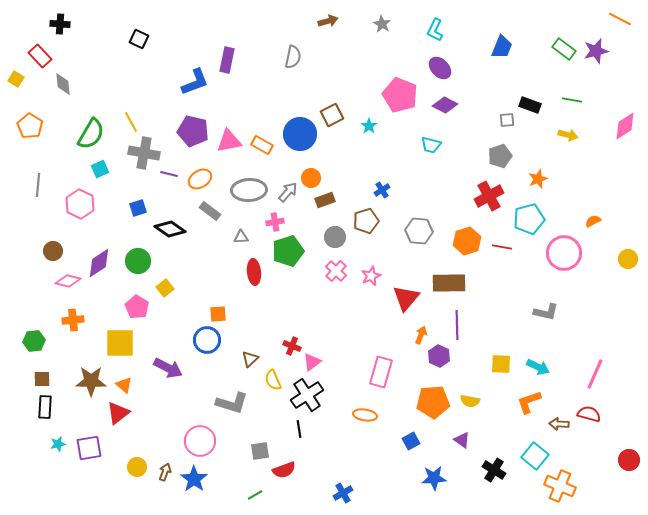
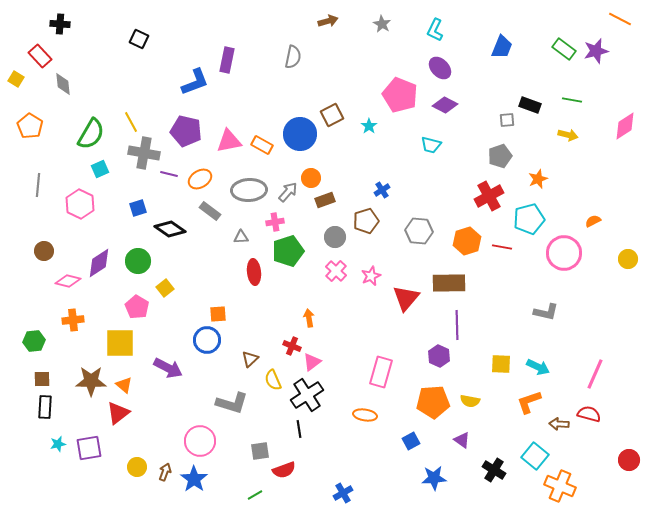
purple pentagon at (193, 131): moved 7 px left
brown circle at (53, 251): moved 9 px left
orange arrow at (421, 335): moved 112 px left, 17 px up; rotated 30 degrees counterclockwise
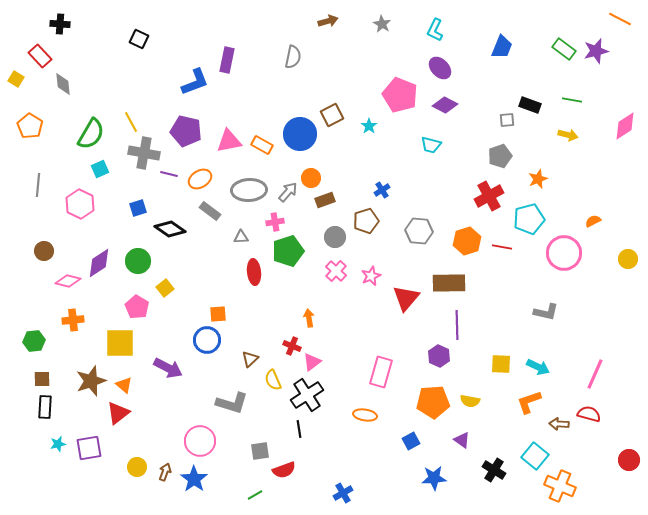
brown star at (91, 381): rotated 20 degrees counterclockwise
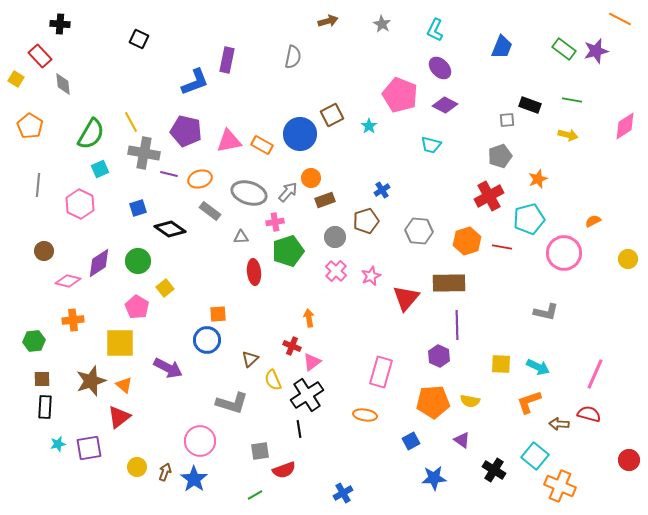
orange ellipse at (200, 179): rotated 15 degrees clockwise
gray ellipse at (249, 190): moved 3 px down; rotated 20 degrees clockwise
red triangle at (118, 413): moved 1 px right, 4 px down
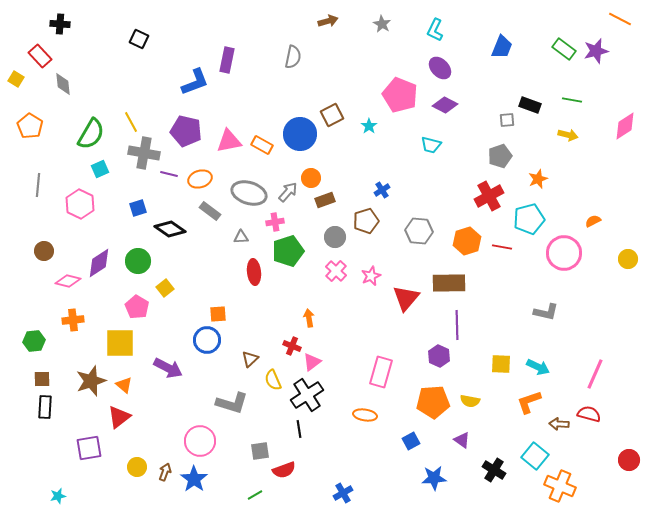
cyan star at (58, 444): moved 52 px down
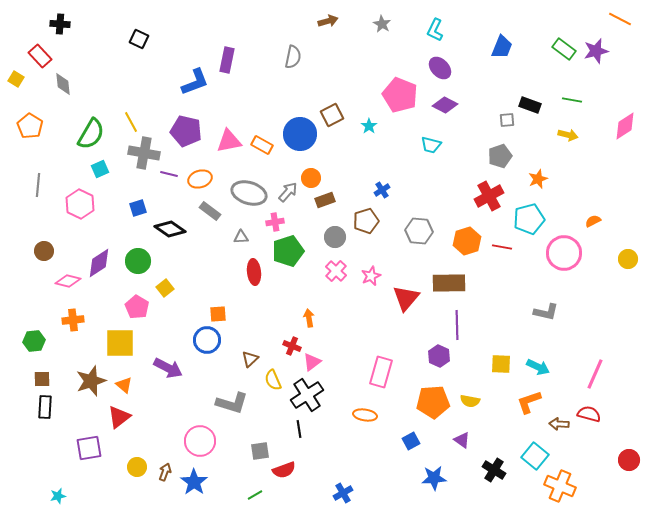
blue star at (194, 479): moved 3 px down
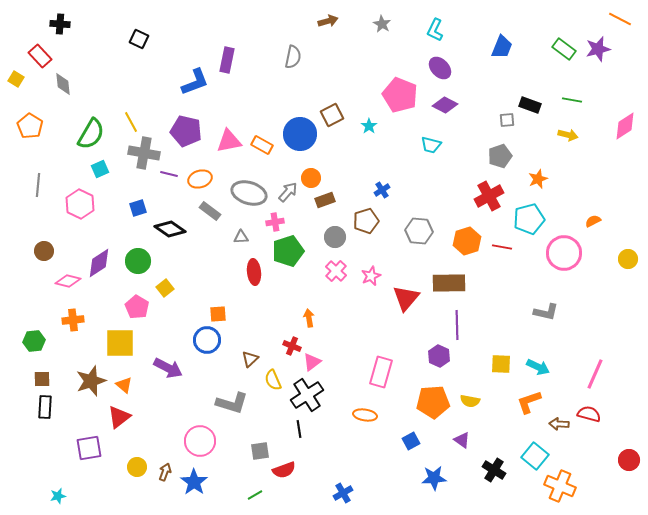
purple star at (596, 51): moved 2 px right, 2 px up
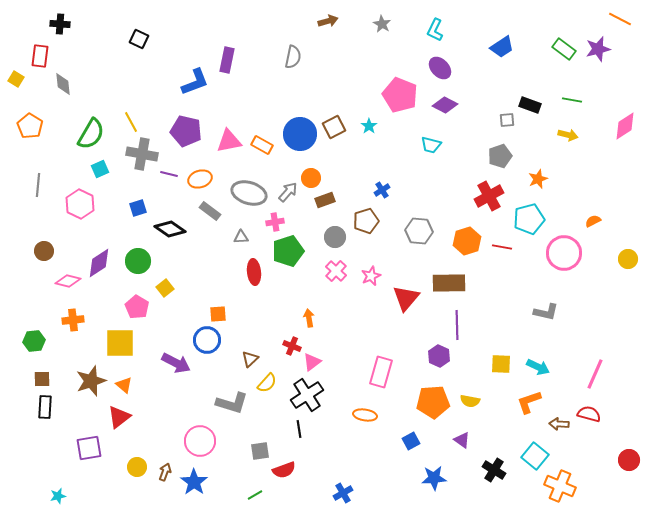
blue trapezoid at (502, 47): rotated 35 degrees clockwise
red rectangle at (40, 56): rotated 50 degrees clockwise
brown square at (332, 115): moved 2 px right, 12 px down
gray cross at (144, 153): moved 2 px left, 1 px down
purple arrow at (168, 368): moved 8 px right, 5 px up
yellow semicircle at (273, 380): moved 6 px left, 3 px down; rotated 115 degrees counterclockwise
